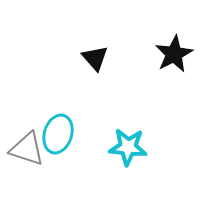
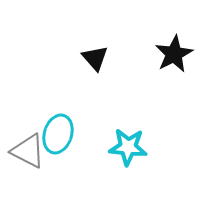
gray triangle: moved 1 px right, 2 px down; rotated 9 degrees clockwise
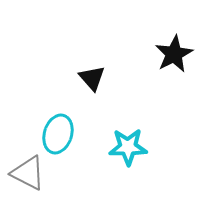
black triangle: moved 3 px left, 20 px down
cyan star: rotated 6 degrees counterclockwise
gray triangle: moved 22 px down
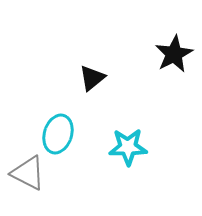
black triangle: rotated 32 degrees clockwise
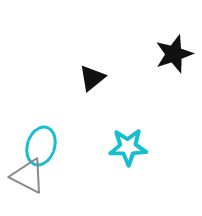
black star: rotated 9 degrees clockwise
cyan ellipse: moved 17 px left, 12 px down
gray triangle: moved 3 px down
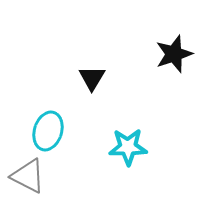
black triangle: rotated 20 degrees counterclockwise
cyan ellipse: moved 7 px right, 15 px up
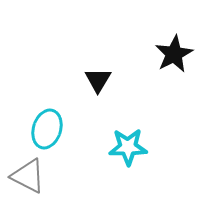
black star: rotated 9 degrees counterclockwise
black triangle: moved 6 px right, 2 px down
cyan ellipse: moved 1 px left, 2 px up
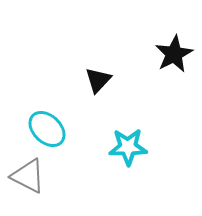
black triangle: rotated 12 degrees clockwise
cyan ellipse: rotated 63 degrees counterclockwise
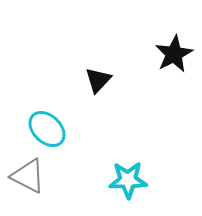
cyan star: moved 33 px down
